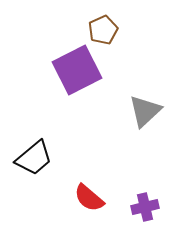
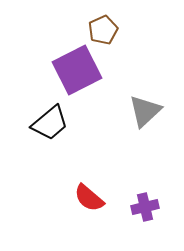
black trapezoid: moved 16 px right, 35 px up
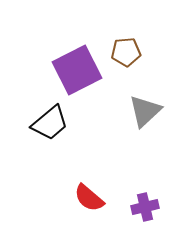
brown pentagon: moved 23 px right, 22 px down; rotated 20 degrees clockwise
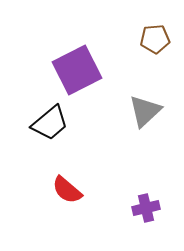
brown pentagon: moved 29 px right, 13 px up
red semicircle: moved 22 px left, 8 px up
purple cross: moved 1 px right, 1 px down
